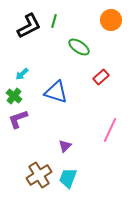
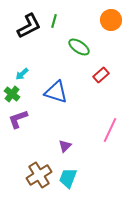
red rectangle: moved 2 px up
green cross: moved 2 px left, 2 px up
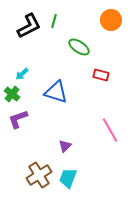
red rectangle: rotated 56 degrees clockwise
pink line: rotated 55 degrees counterclockwise
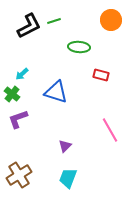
green line: rotated 56 degrees clockwise
green ellipse: rotated 30 degrees counterclockwise
brown cross: moved 20 px left
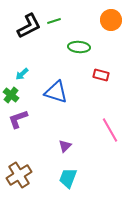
green cross: moved 1 px left, 1 px down
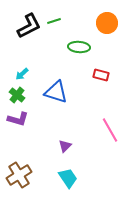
orange circle: moved 4 px left, 3 px down
green cross: moved 6 px right
purple L-shape: rotated 145 degrees counterclockwise
cyan trapezoid: rotated 125 degrees clockwise
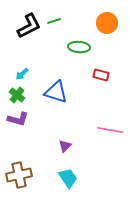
pink line: rotated 50 degrees counterclockwise
brown cross: rotated 20 degrees clockwise
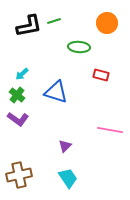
black L-shape: rotated 16 degrees clockwise
purple L-shape: rotated 20 degrees clockwise
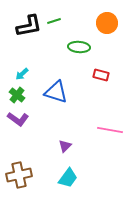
cyan trapezoid: rotated 70 degrees clockwise
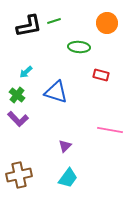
cyan arrow: moved 4 px right, 2 px up
purple L-shape: rotated 10 degrees clockwise
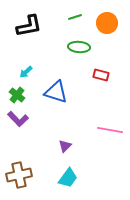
green line: moved 21 px right, 4 px up
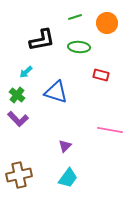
black L-shape: moved 13 px right, 14 px down
